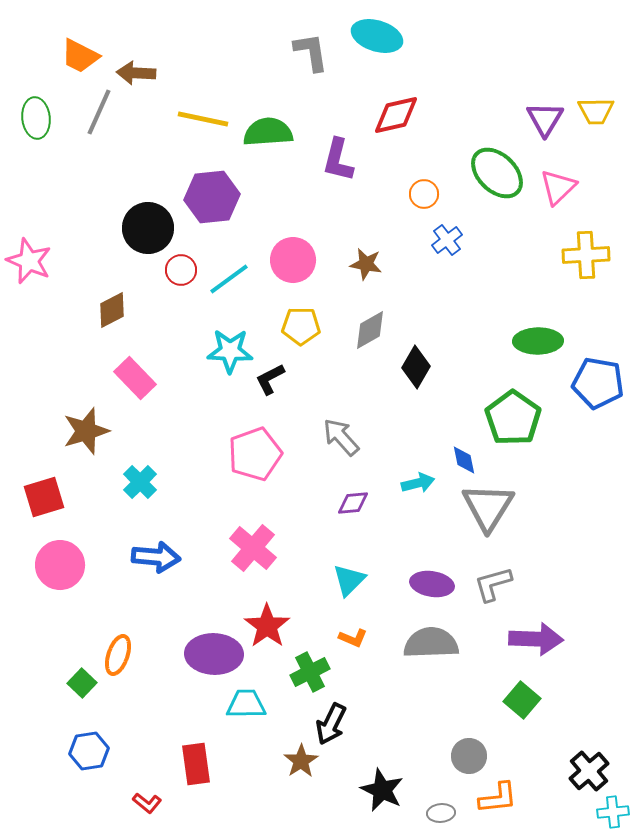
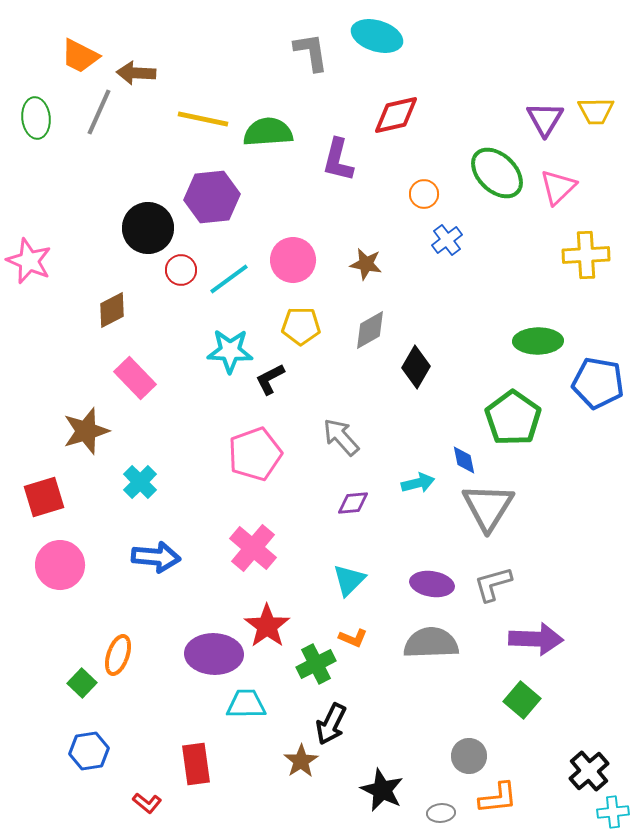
green cross at (310, 672): moved 6 px right, 8 px up
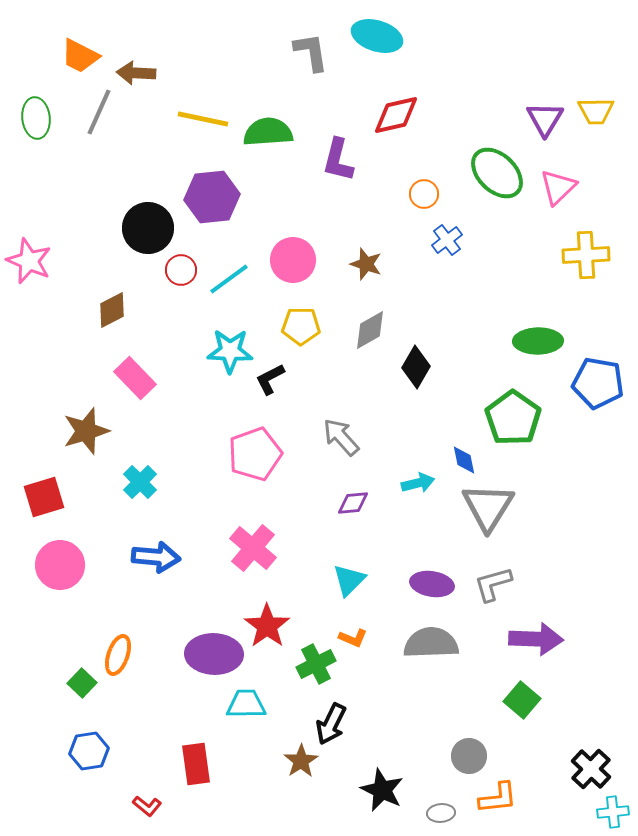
brown star at (366, 264): rotated 8 degrees clockwise
black cross at (589, 771): moved 2 px right, 2 px up; rotated 6 degrees counterclockwise
red L-shape at (147, 803): moved 3 px down
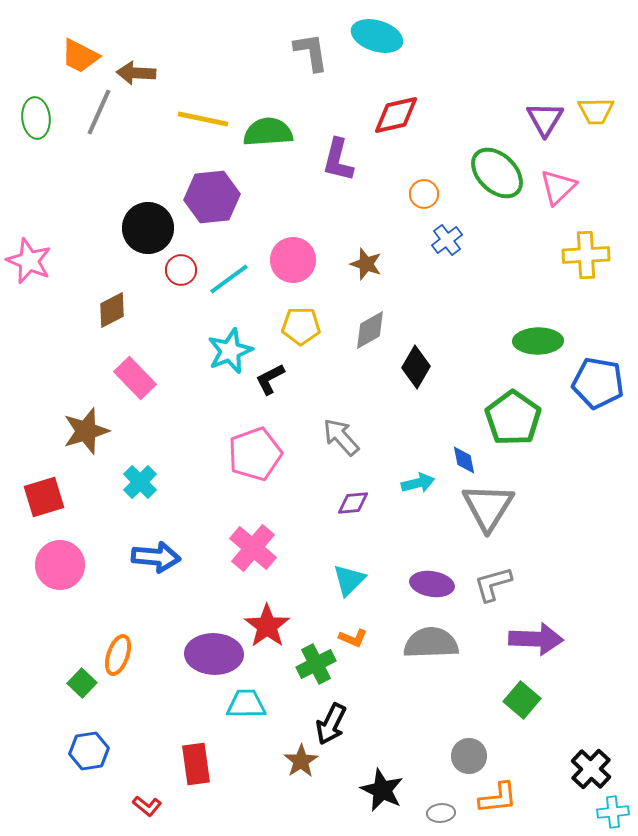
cyan star at (230, 351): rotated 24 degrees counterclockwise
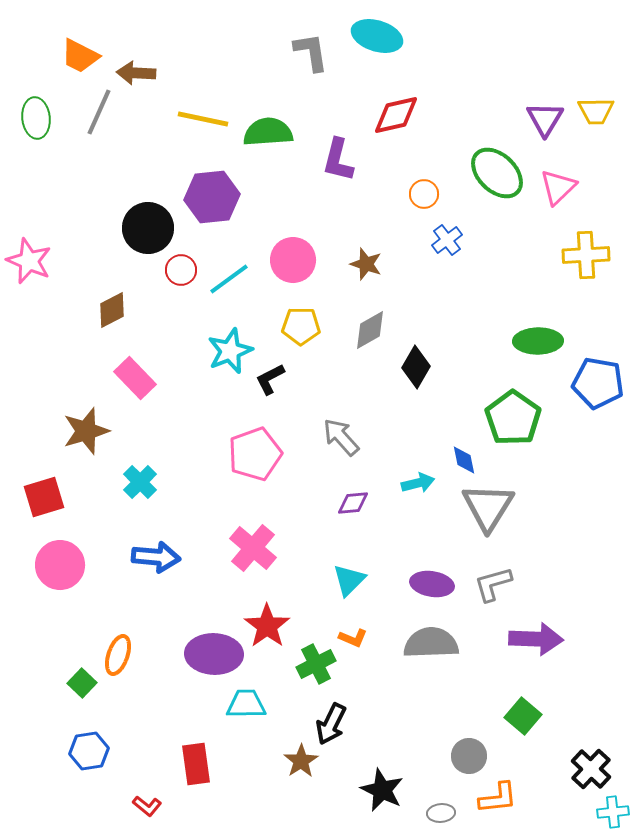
green square at (522, 700): moved 1 px right, 16 px down
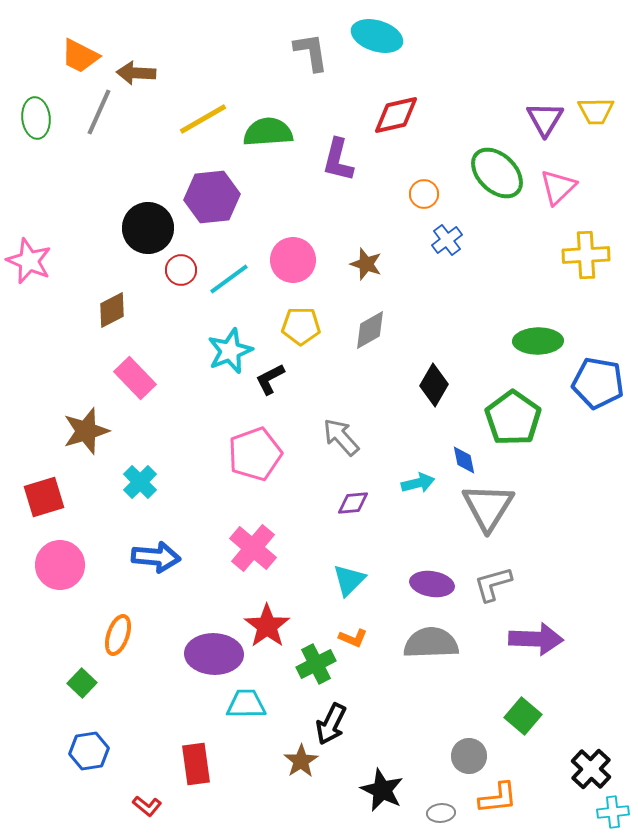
yellow line at (203, 119): rotated 42 degrees counterclockwise
black diamond at (416, 367): moved 18 px right, 18 px down
orange ellipse at (118, 655): moved 20 px up
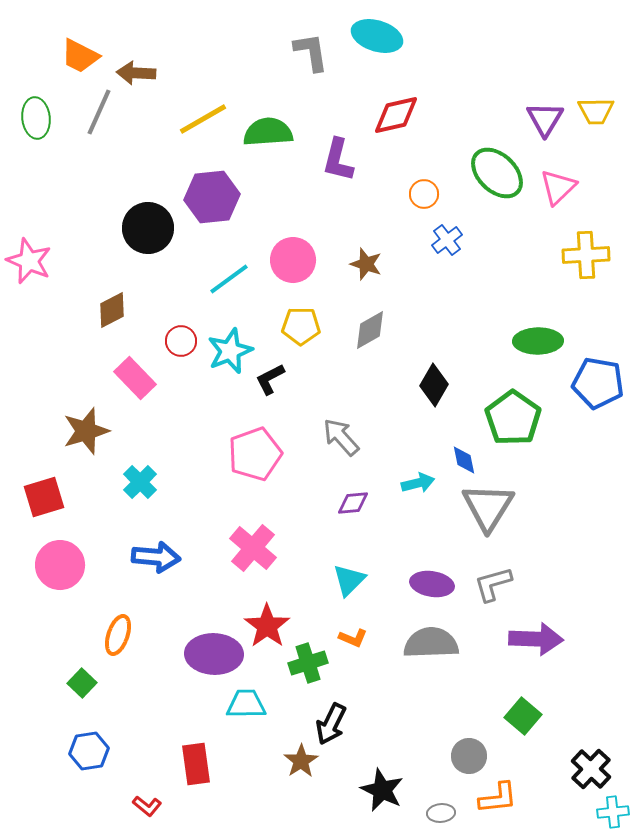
red circle at (181, 270): moved 71 px down
green cross at (316, 664): moved 8 px left, 1 px up; rotated 9 degrees clockwise
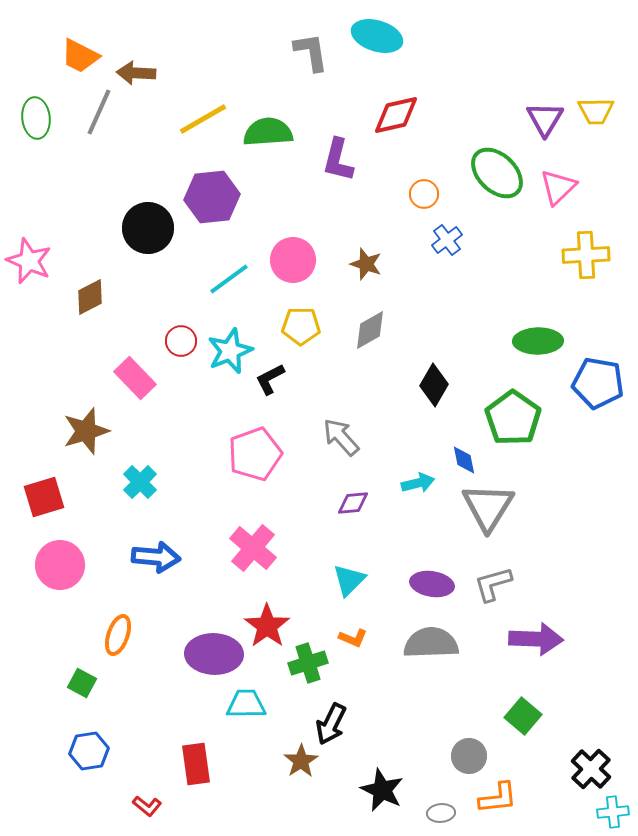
brown diamond at (112, 310): moved 22 px left, 13 px up
green square at (82, 683): rotated 16 degrees counterclockwise
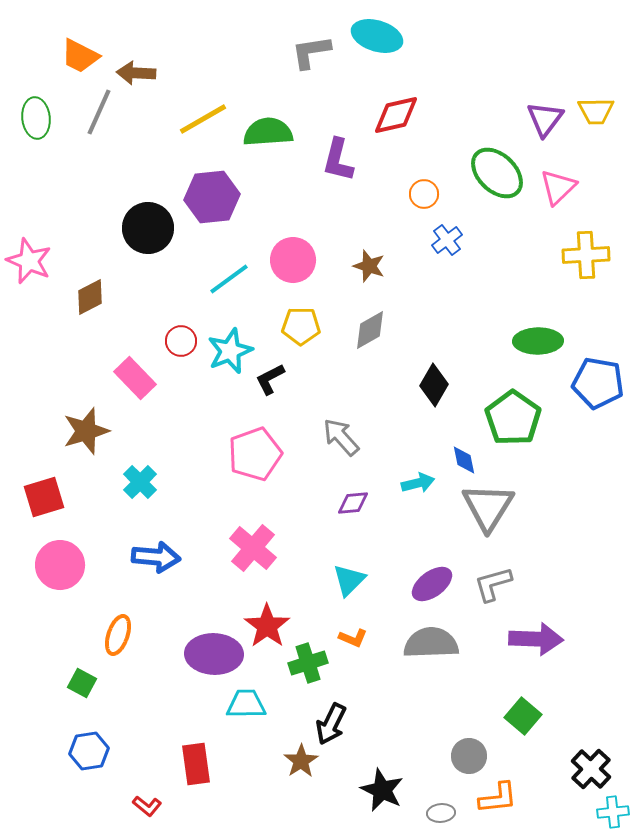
gray L-shape at (311, 52): rotated 90 degrees counterclockwise
purple triangle at (545, 119): rotated 6 degrees clockwise
brown star at (366, 264): moved 3 px right, 2 px down
purple ellipse at (432, 584): rotated 45 degrees counterclockwise
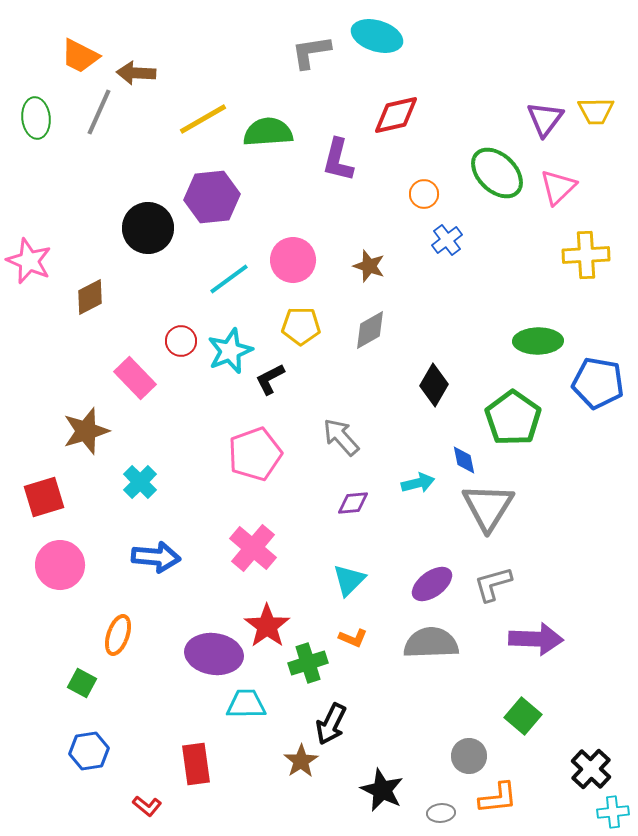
purple ellipse at (214, 654): rotated 6 degrees clockwise
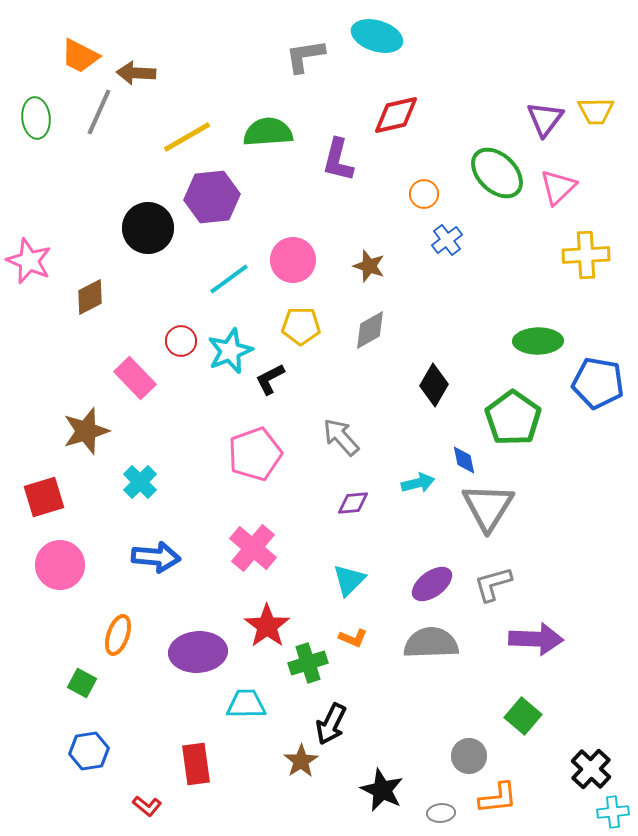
gray L-shape at (311, 52): moved 6 px left, 4 px down
yellow line at (203, 119): moved 16 px left, 18 px down
purple ellipse at (214, 654): moved 16 px left, 2 px up; rotated 12 degrees counterclockwise
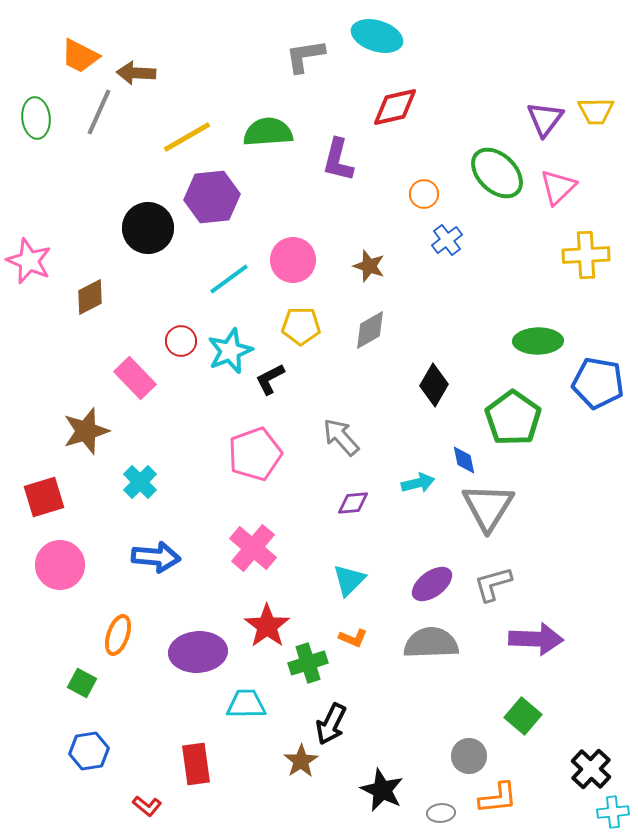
red diamond at (396, 115): moved 1 px left, 8 px up
